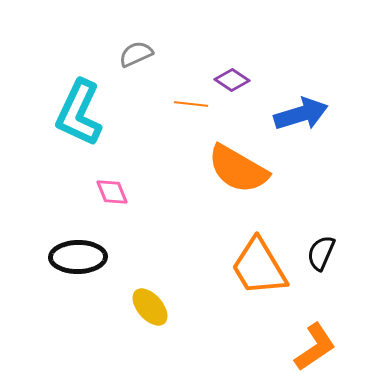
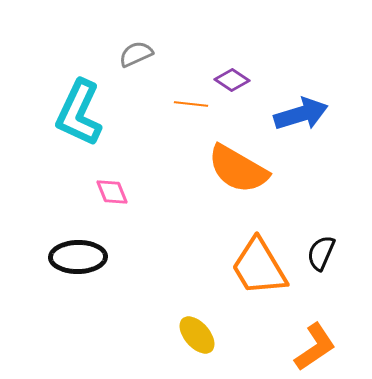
yellow ellipse: moved 47 px right, 28 px down
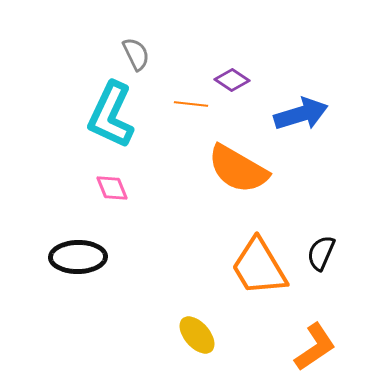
gray semicircle: rotated 88 degrees clockwise
cyan L-shape: moved 32 px right, 2 px down
pink diamond: moved 4 px up
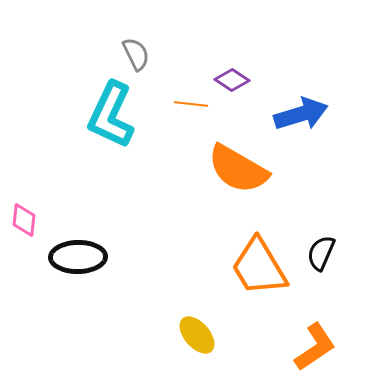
pink diamond: moved 88 px left, 32 px down; rotated 28 degrees clockwise
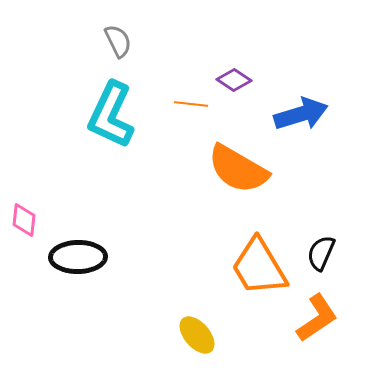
gray semicircle: moved 18 px left, 13 px up
purple diamond: moved 2 px right
orange L-shape: moved 2 px right, 29 px up
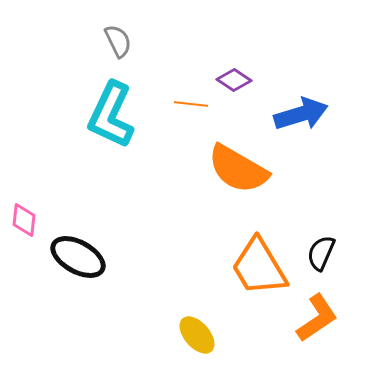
black ellipse: rotated 30 degrees clockwise
